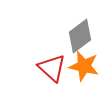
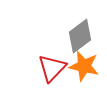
red triangle: rotated 32 degrees clockwise
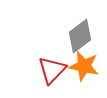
red triangle: moved 2 px down
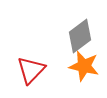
red triangle: moved 21 px left
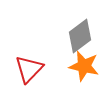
red triangle: moved 2 px left, 1 px up
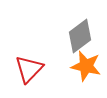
orange star: moved 2 px right
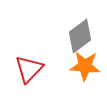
orange star: moved 1 px left; rotated 8 degrees counterclockwise
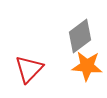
orange star: moved 2 px right
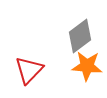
red triangle: moved 1 px down
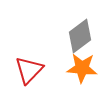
orange star: moved 5 px left, 2 px down
